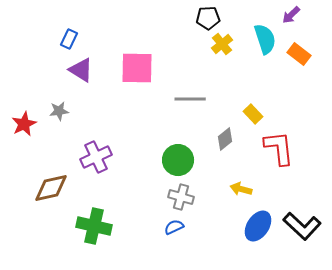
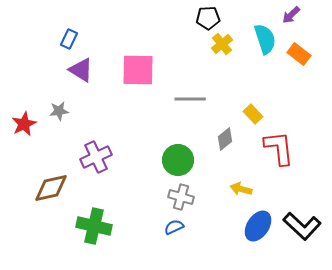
pink square: moved 1 px right, 2 px down
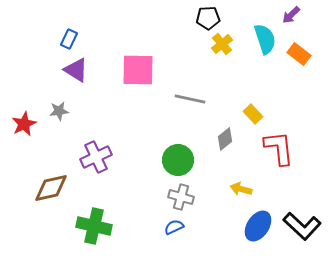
purple triangle: moved 5 px left
gray line: rotated 12 degrees clockwise
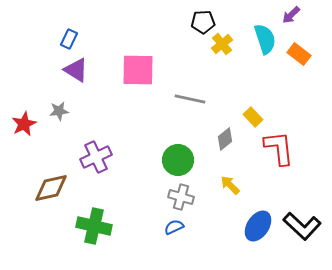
black pentagon: moved 5 px left, 4 px down
yellow rectangle: moved 3 px down
yellow arrow: moved 11 px left, 4 px up; rotated 30 degrees clockwise
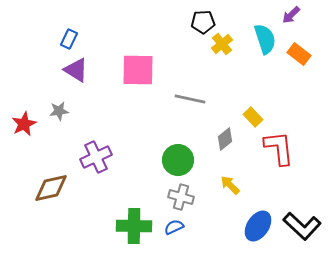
green cross: moved 40 px right; rotated 12 degrees counterclockwise
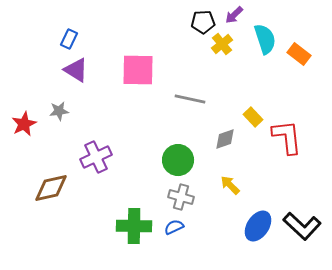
purple arrow: moved 57 px left
gray diamond: rotated 20 degrees clockwise
red L-shape: moved 8 px right, 11 px up
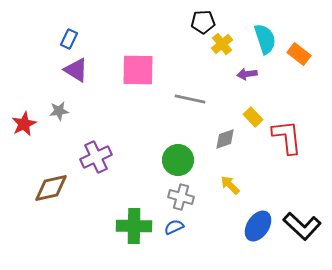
purple arrow: moved 13 px right, 59 px down; rotated 36 degrees clockwise
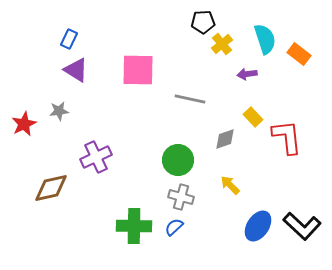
blue semicircle: rotated 18 degrees counterclockwise
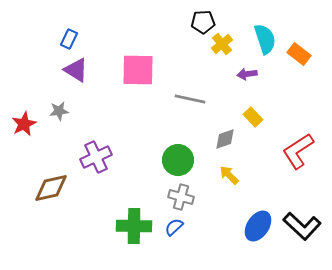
red L-shape: moved 11 px right, 14 px down; rotated 117 degrees counterclockwise
yellow arrow: moved 1 px left, 10 px up
